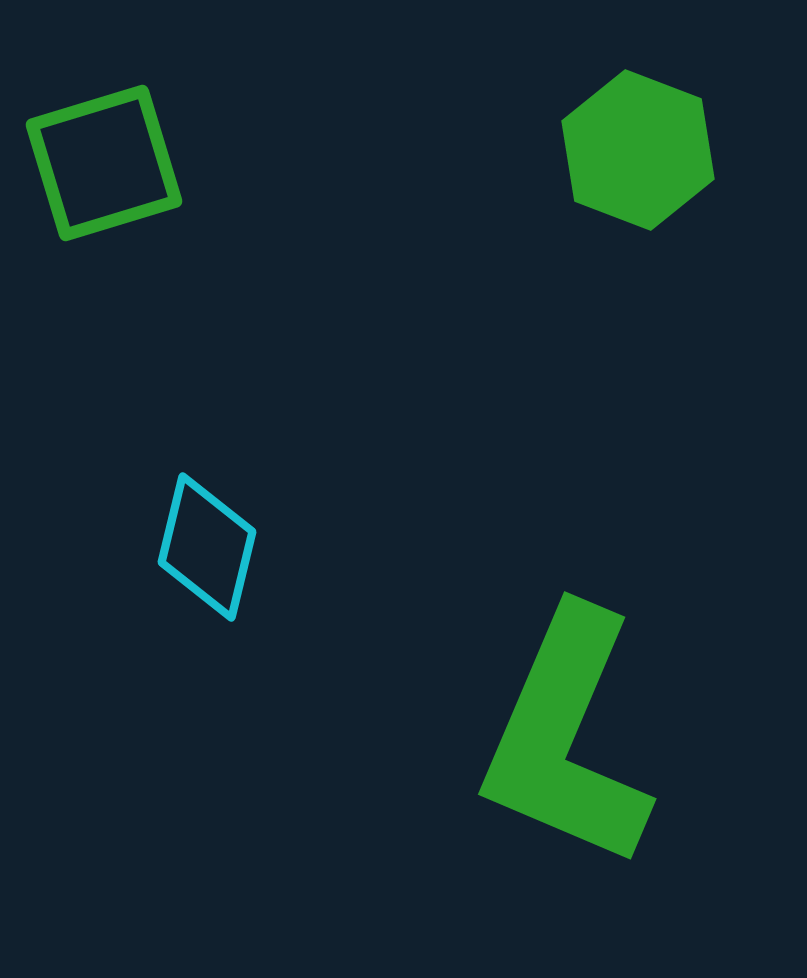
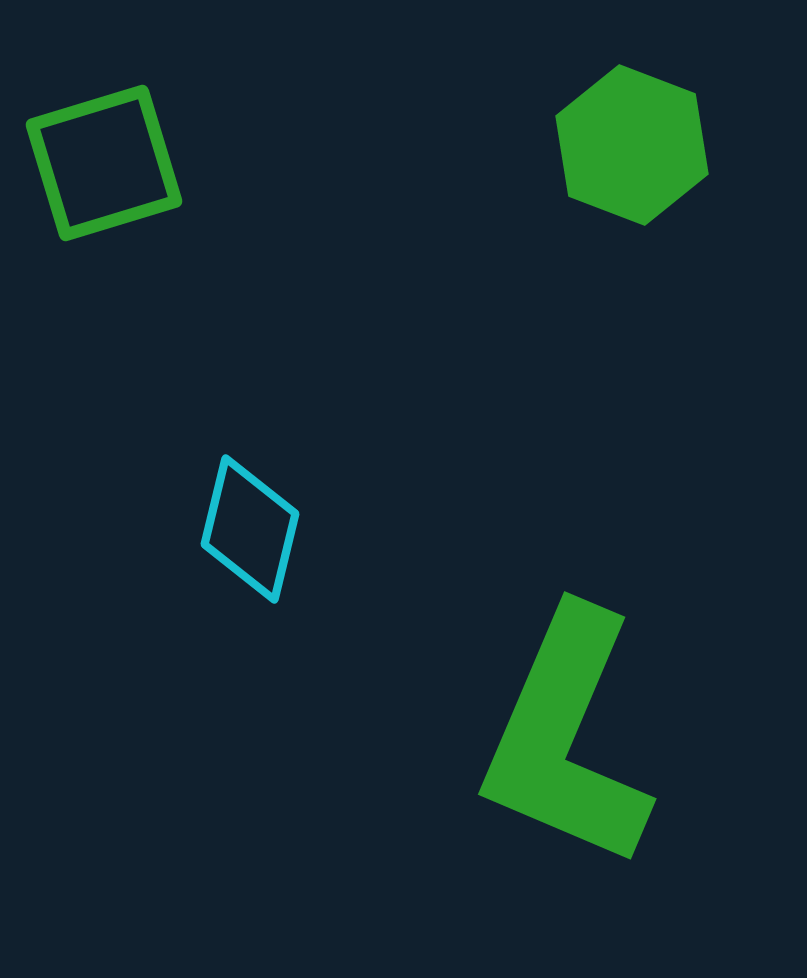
green hexagon: moved 6 px left, 5 px up
cyan diamond: moved 43 px right, 18 px up
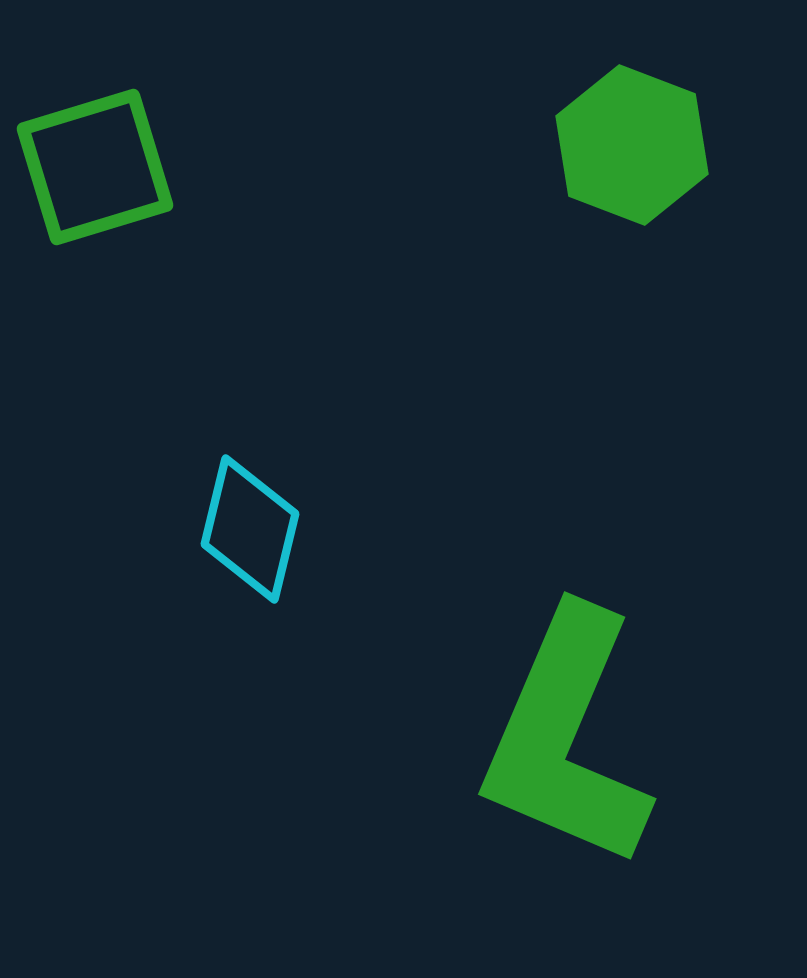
green square: moved 9 px left, 4 px down
